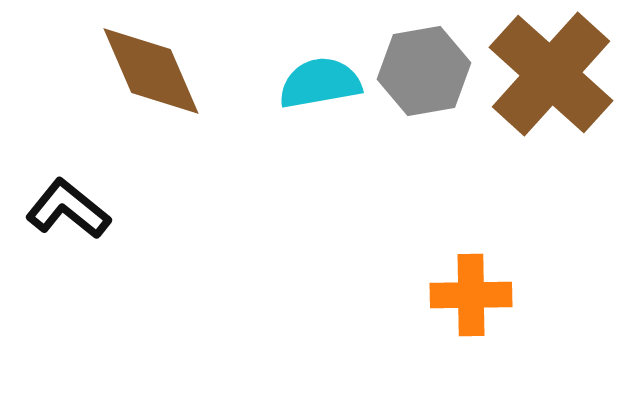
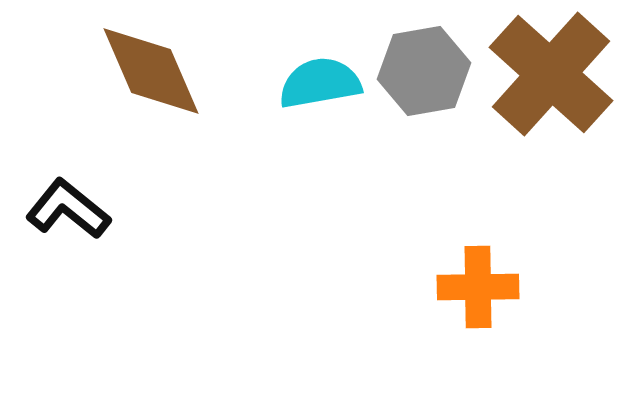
orange cross: moved 7 px right, 8 px up
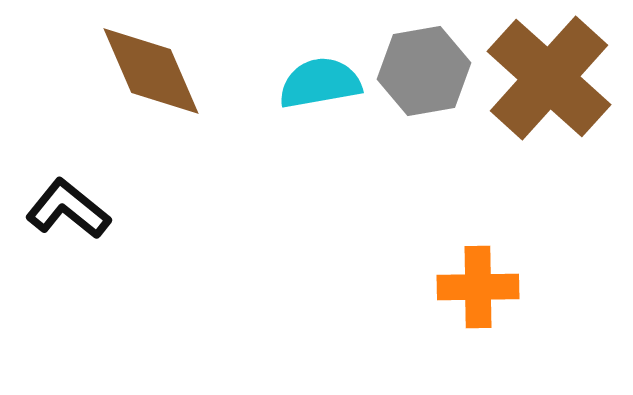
brown cross: moved 2 px left, 4 px down
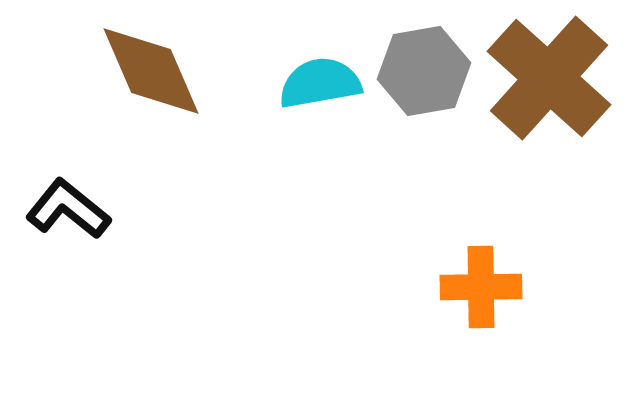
orange cross: moved 3 px right
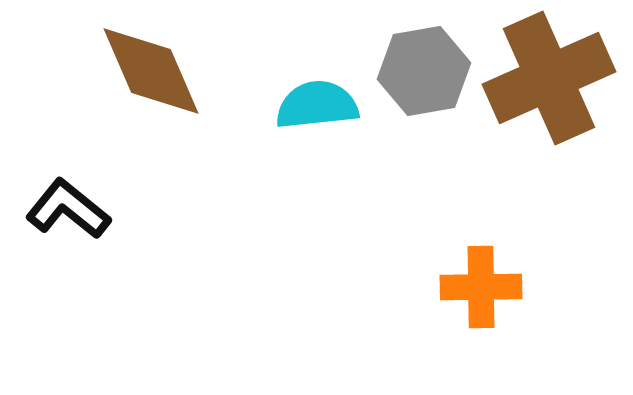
brown cross: rotated 24 degrees clockwise
cyan semicircle: moved 3 px left, 22 px down; rotated 4 degrees clockwise
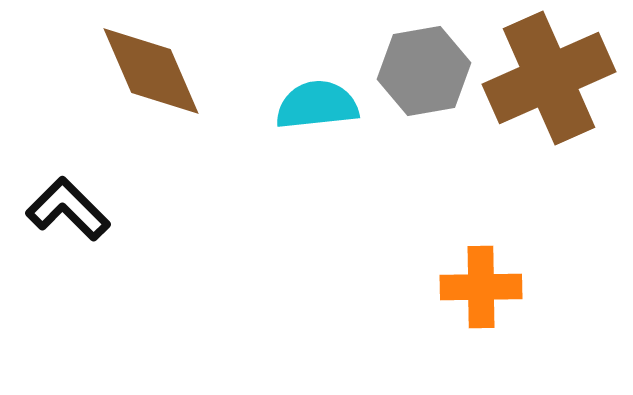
black L-shape: rotated 6 degrees clockwise
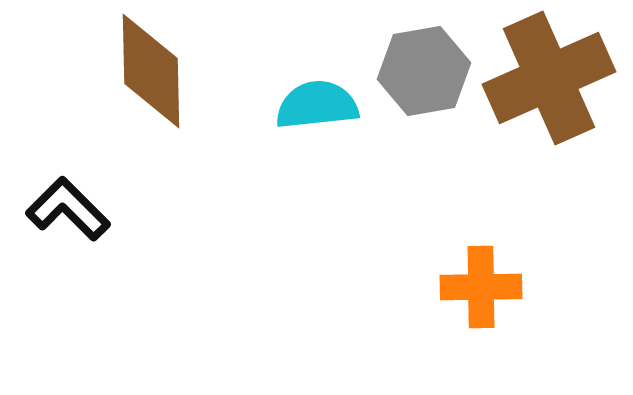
brown diamond: rotated 22 degrees clockwise
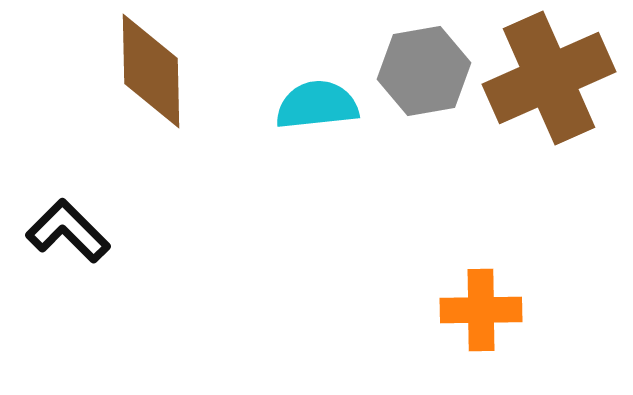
black L-shape: moved 22 px down
orange cross: moved 23 px down
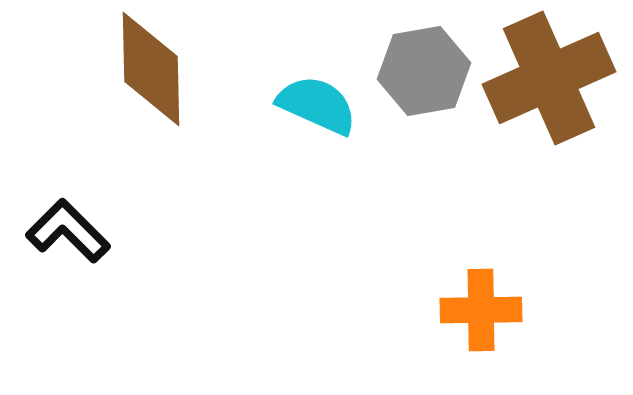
brown diamond: moved 2 px up
cyan semicircle: rotated 30 degrees clockwise
